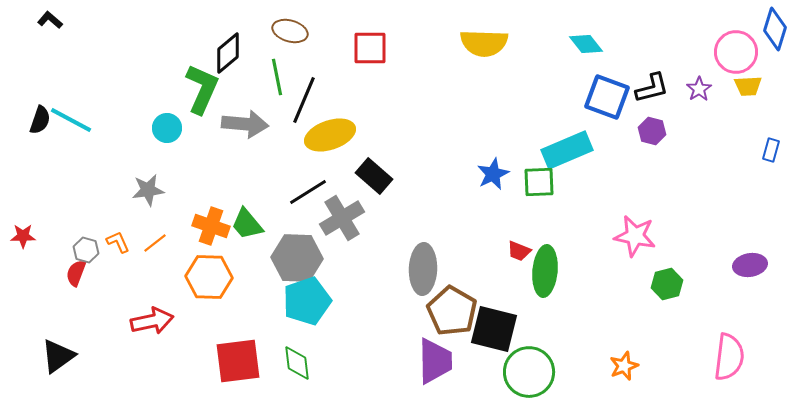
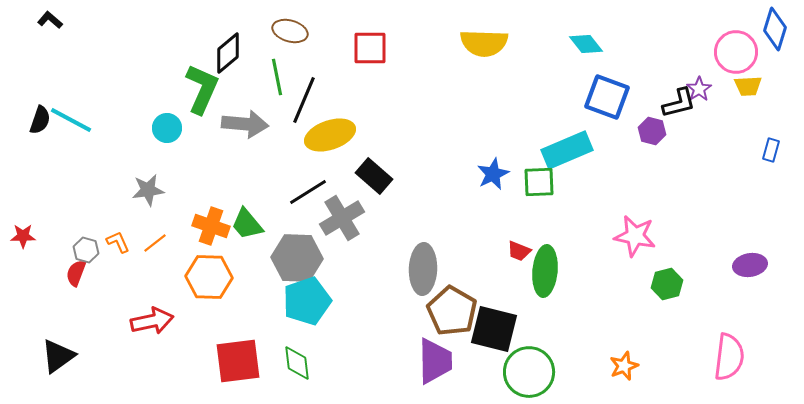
black L-shape at (652, 88): moved 27 px right, 15 px down
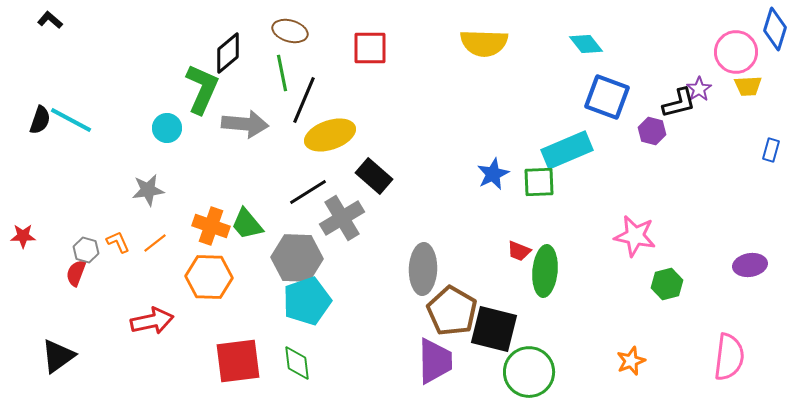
green line at (277, 77): moved 5 px right, 4 px up
orange star at (624, 366): moved 7 px right, 5 px up
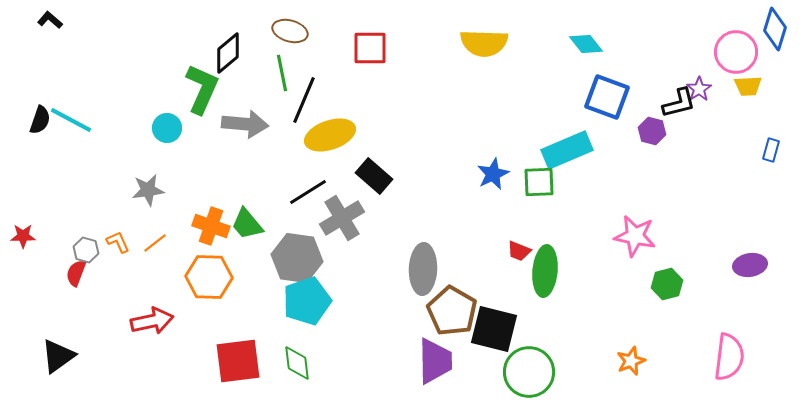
gray hexagon at (297, 258): rotated 6 degrees clockwise
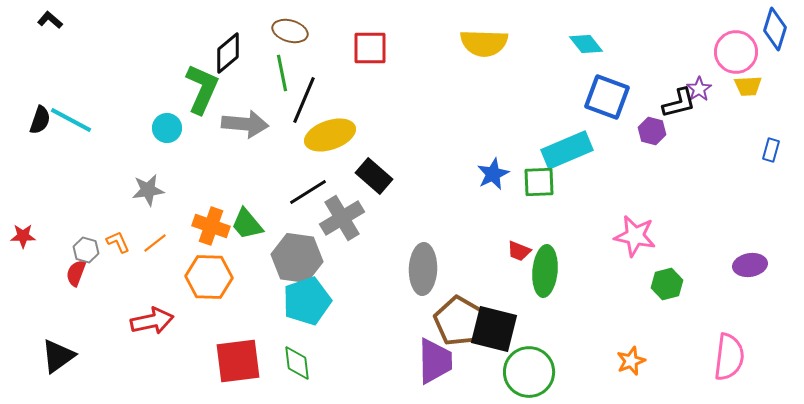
brown pentagon at (452, 311): moved 7 px right, 10 px down
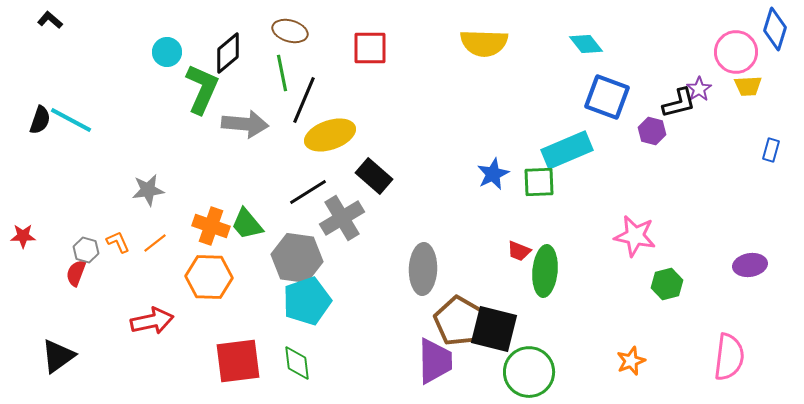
cyan circle at (167, 128): moved 76 px up
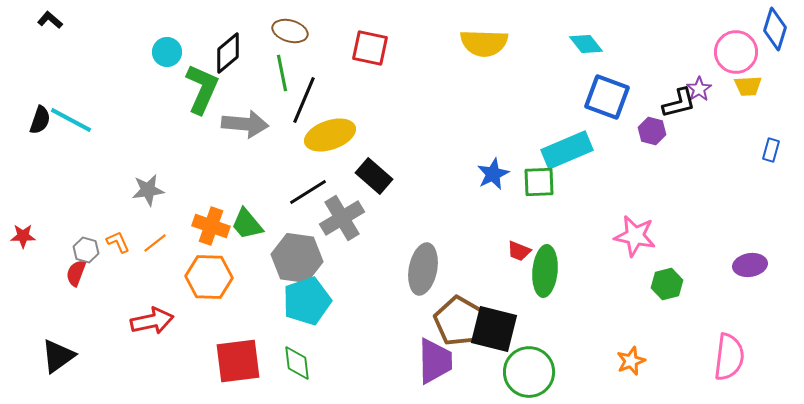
red square at (370, 48): rotated 12 degrees clockwise
gray ellipse at (423, 269): rotated 9 degrees clockwise
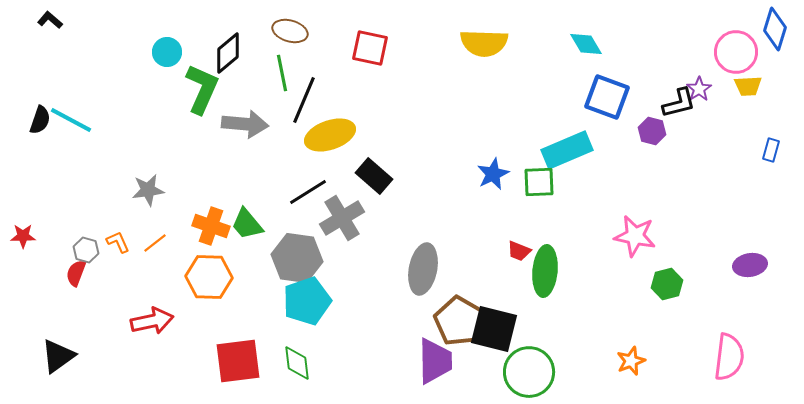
cyan diamond at (586, 44): rotated 8 degrees clockwise
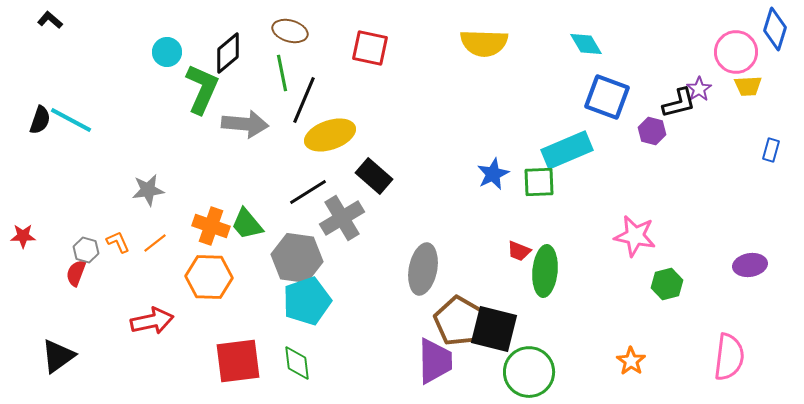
orange star at (631, 361): rotated 16 degrees counterclockwise
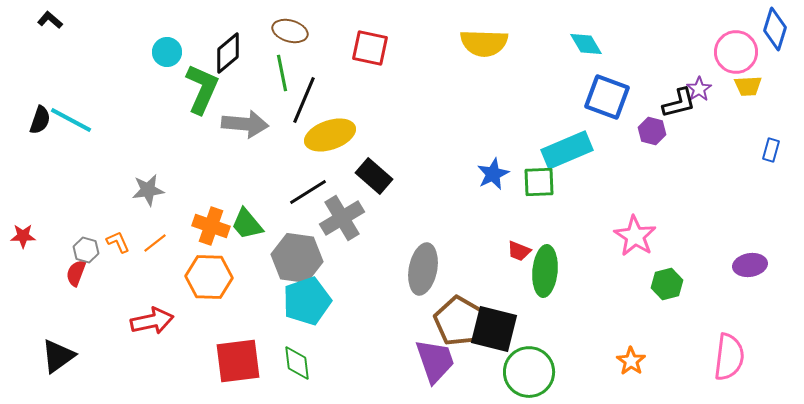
pink star at (635, 236): rotated 21 degrees clockwise
purple trapezoid at (435, 361): rotated 18 degrees counterclockwise
